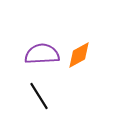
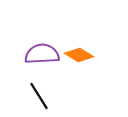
orange diamond: rotated 60 degrees clockwise
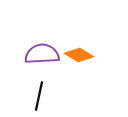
black line: rotated 44 degrees clockwise
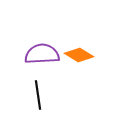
black line: moved 1 px left, 1 px up; rotated 20 degrees counterclockwise
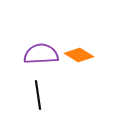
purple semicircle: moved 1 px left
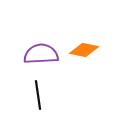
orange diamond: moved 5 px right, 5 px up; rotated 20 degrees counterclockwise
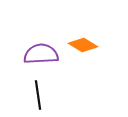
orange diamond: moved 1 px left, 5 px up; rotated 20 degrees clockwise
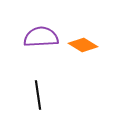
purple semicircle: moved 17 px up
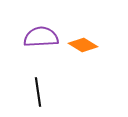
black line: moved 3 px up
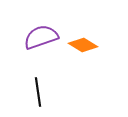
purple semicircle: rotated 16 degrees counterclockwise
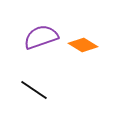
black line: moved 4 px left, 2 px up; rotated 48 degrees counterclockwise
